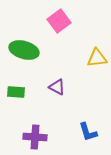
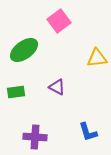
green ellipse: rotated 52 degrees counterclockwise
green rectangle: rotated 12 degrees counterclockwise
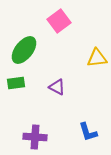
green ellipse: rotated 16 degrees counterclockwise
green rectangle: moved 9 px up
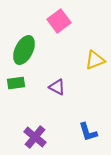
green ellipse: rotated 12 degrees counterclockwise
yellow triangle: moved 2 px left, 2 px down; rotated 15 degrees counterclockwise
purple cross: rotated 35 degrees clockwise
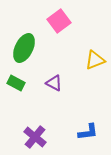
green ellipse: moved 2 px up
green rectangle: rotated 36 degrees clockwise
purple triangle: moved 3 px left, 4 px up
blue L-shape: rotated 80 degrees counterclockwise
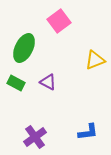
purple triangle: moved 6 px left, 1 px up
purple cross: rotated 15 degrees clockwise
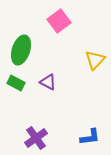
green ellipse: moved 3 px left, 2 px down; rotated 8 degrees counterclockwise
yellow triangle: rotated 25 degrees counterclockwise
blue L-shape: moved 2 px right, 5 px down
purple cross: moved 1 px right, 1 px down
